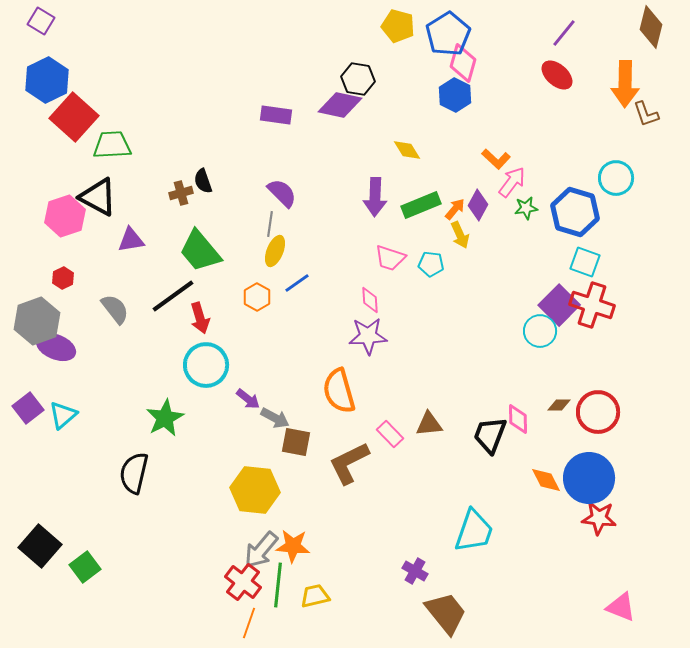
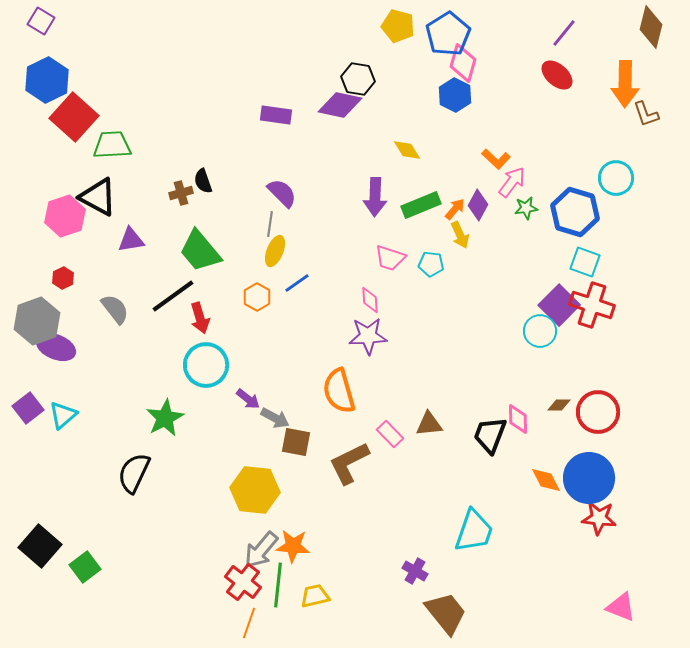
black semicircle at (134, 473): rotated 12 degrees clockwise
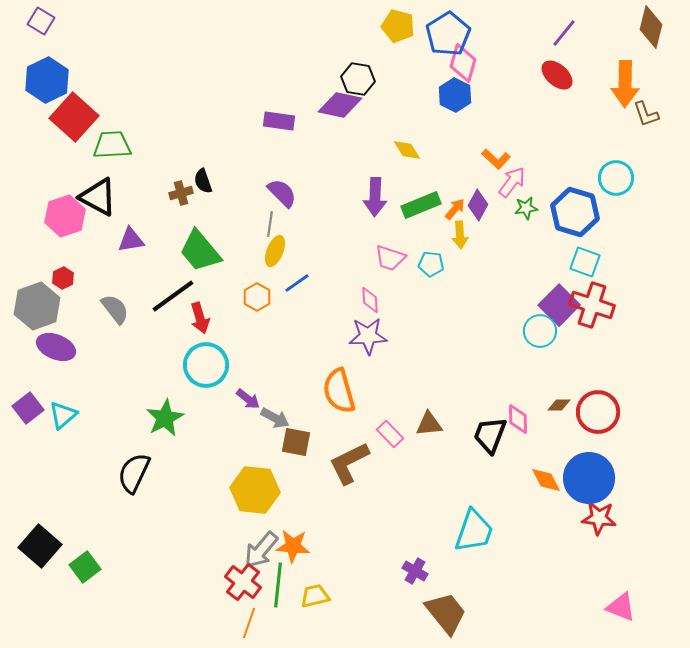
purple rectangle at (276, 115): moved 3 px right, 6 px down
yellow arrow at (460, 235): rotated 20 degrees clockwise
gray hexagon at (37, 321): moved 15 px up
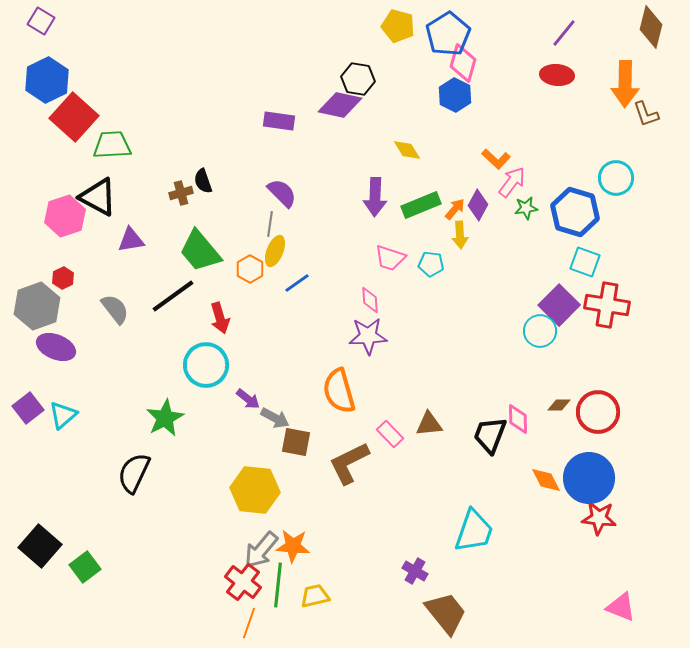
red ellipse at (557, 75): rotated 36 degrees counterclockwise
orange hexagon at (257, 297): moved 7 px left, 28 px up
red cross at (592, 305): moved 15 px right; rotated 9 degrees counterclockwise
red arrow at (200, 318): moved 20 px right
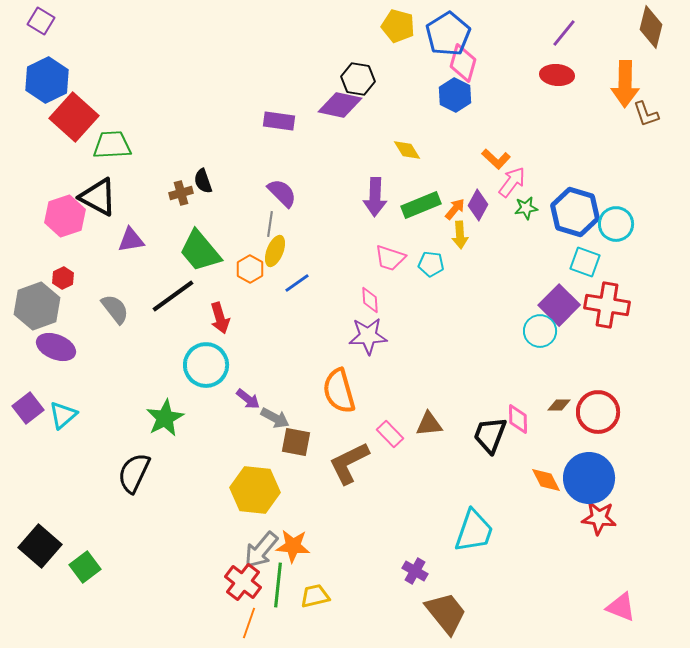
cyan circle at (616, 178): moved 46 px down
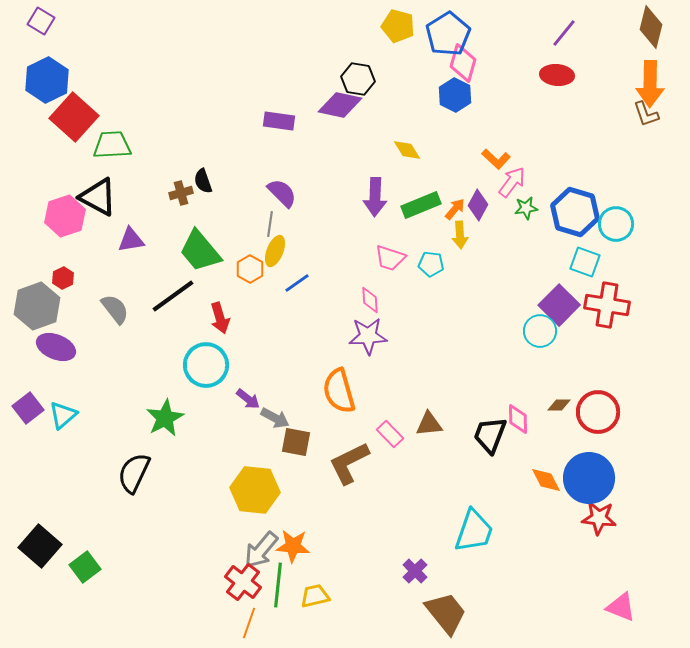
orange arrow at (625, 84): moved 25 px right
purple cross at (415, 571): rotated 15 degrees clockwise
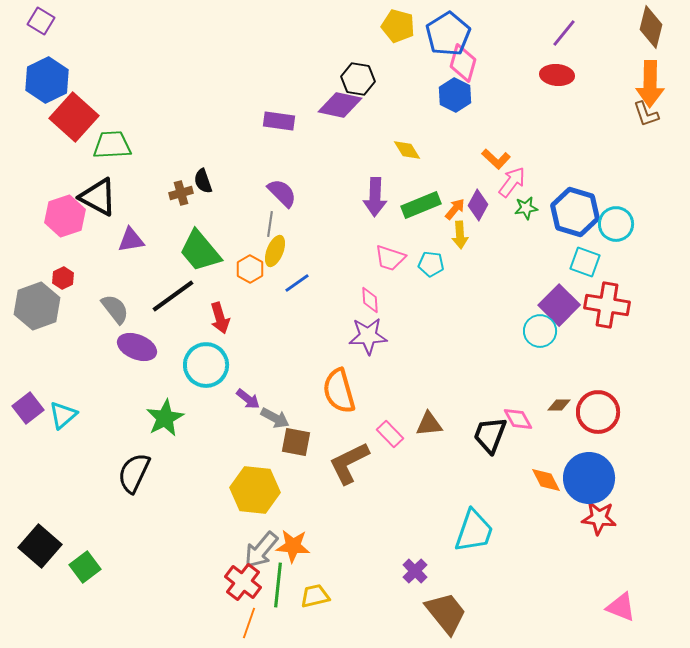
purple ellipse at (56, 347): moved 81 px right
pink diamond at (518, 419): rotated 28 degrees counterclockwise
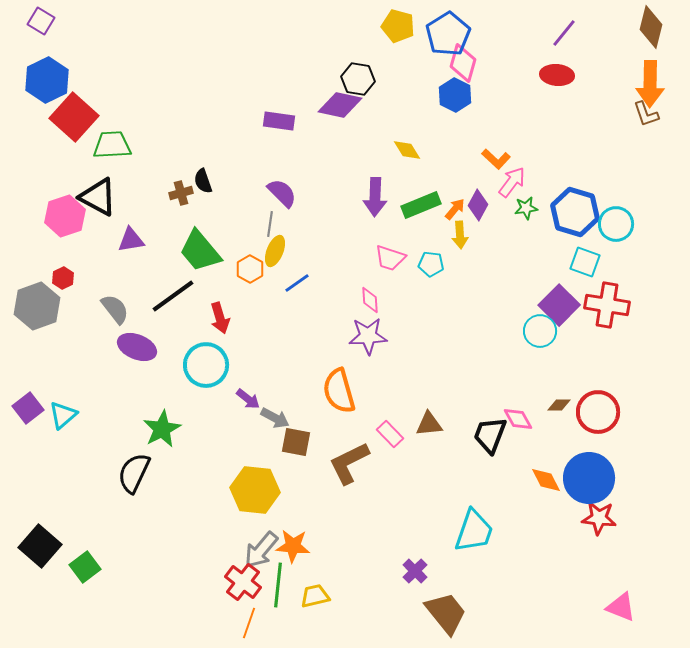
green star at (165, 418): moved 3 px left, 11 px down
